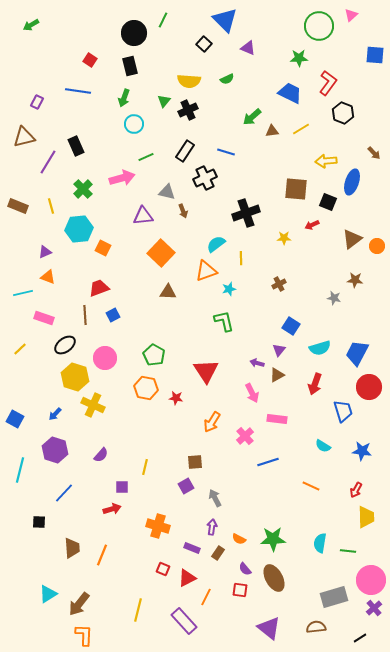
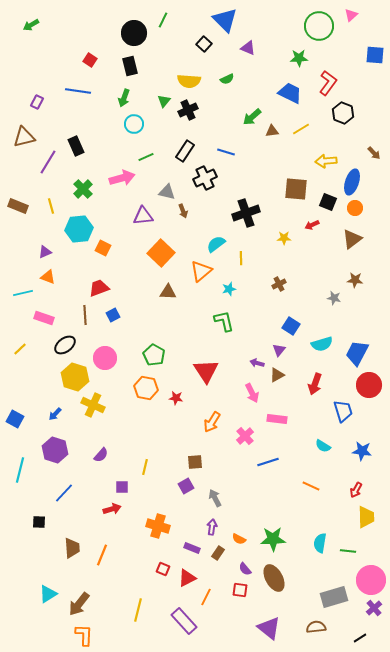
orange circle at (377, 246): moved 22 px left, 38 px up
orange triangle at (206, 271): moved 5 px left; rotated 20 degrees counterclockwise
cyan semicircle at (320, 348): moved 2 px right, 4 px up
red circle at (369, 387): moved 2 px up
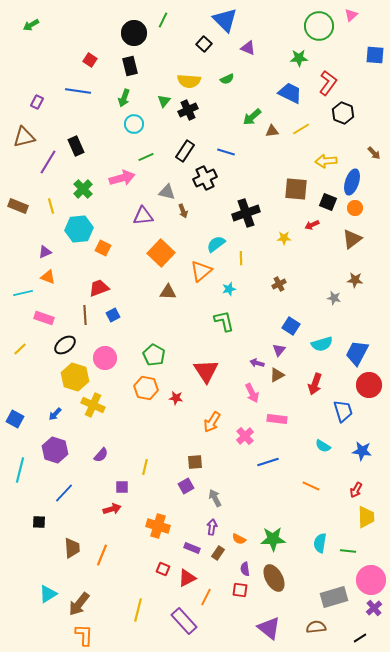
purple semicircle at (245, 569): rotated 32 degrees clockwise
